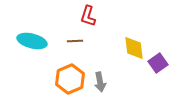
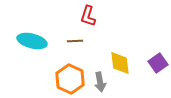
yellow diamond: moved 14 px left, 15 px down
orange hexagon: rotated 12 degrees counterclockwise
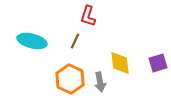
brown line: rotated 63 degrees counterclockwise
purple square: rotated 18 degrees clockwise
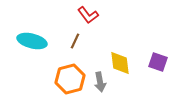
red L-shape: moved 1 px up; rotated 55 degrees counterclockwise
purple square: moved 1 px up; rotated 36 degrees clockwise
orange hexagon: rotated 20 degrees clockwise
